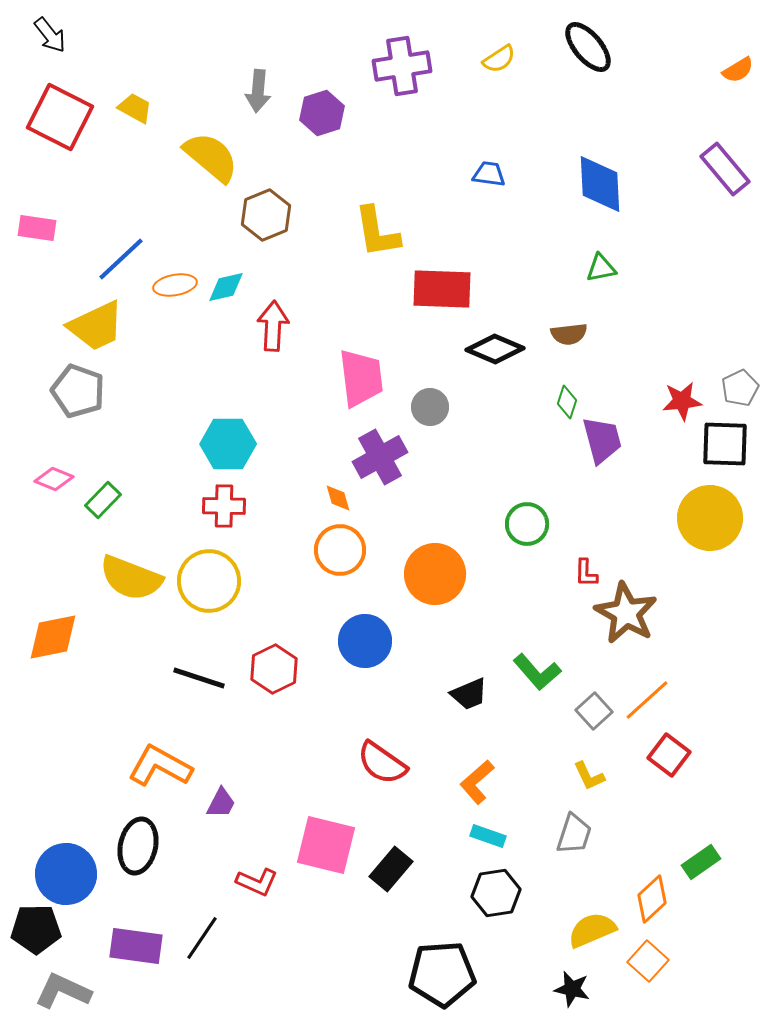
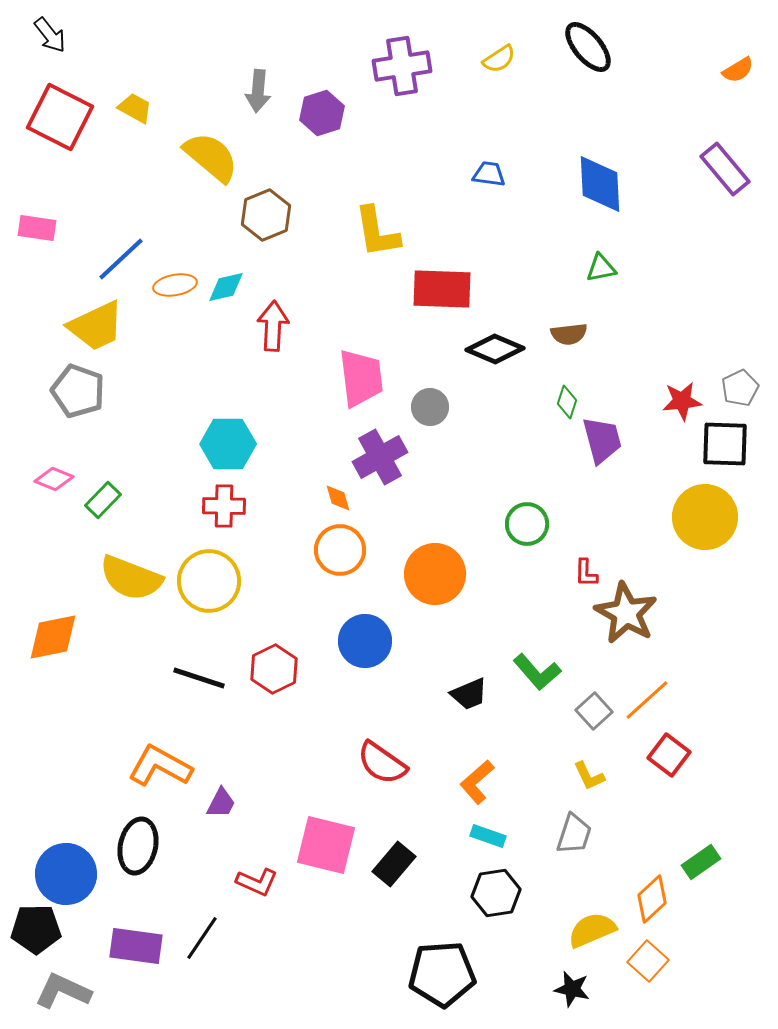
yellow circle at (710, 518): moved 5 px left, 1 px up
black rectangle at (391, 869): moved 3 px right, 5 px up
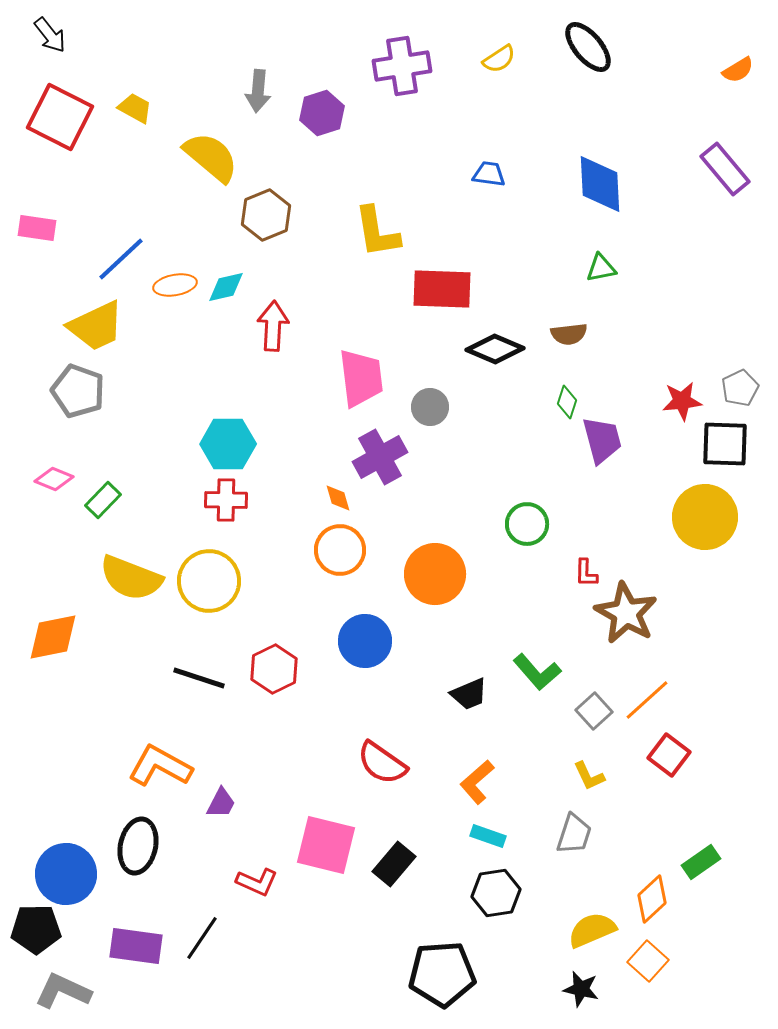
red cross at (224, 506): moved 2 px right, 6 px up
black star at (572, 989): moved 9 px right
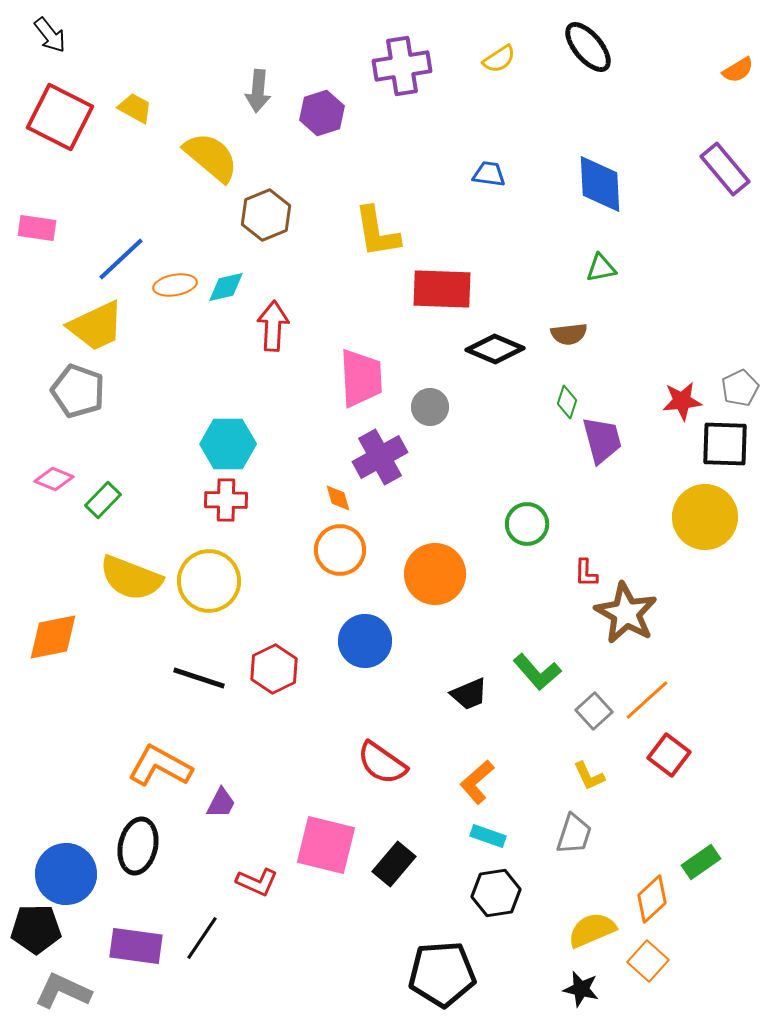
pink trapezoid at (361, 378): rotated 4 degrees clockwise
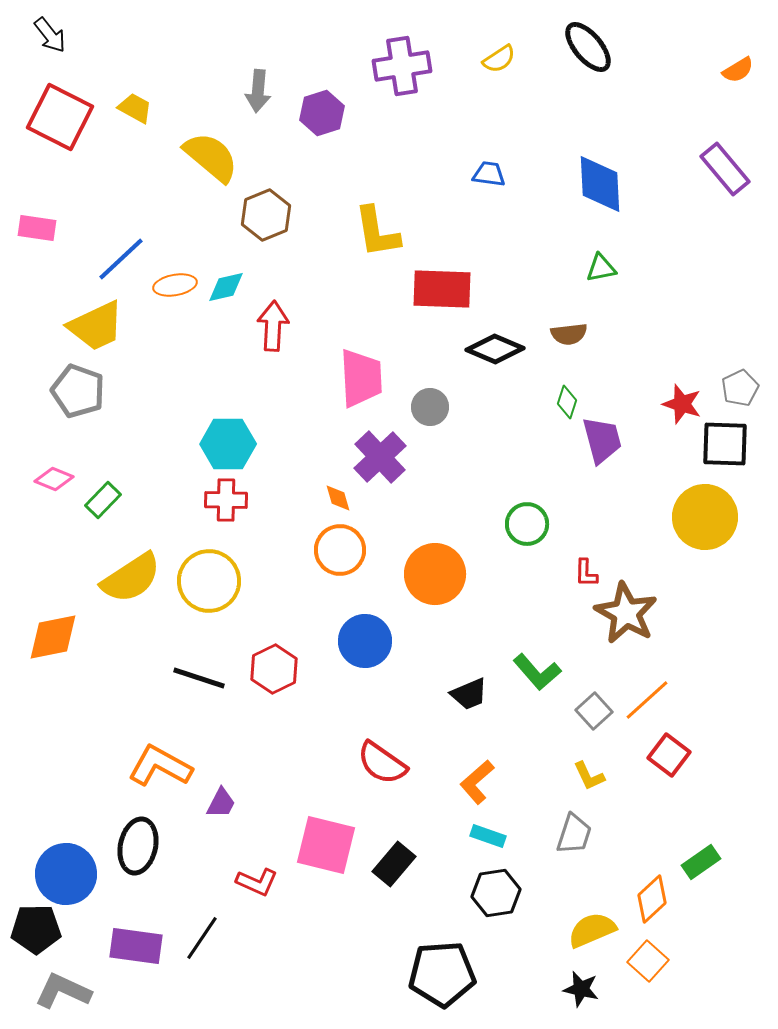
red star at (682, 401): moved 3 px down; rotated 24 degrees clockwise
purple cross at (380, 457): rotated 14 degrees counterclockwise
yellow semicircle at (131, 578): rotated 54 degrees counterclockwise
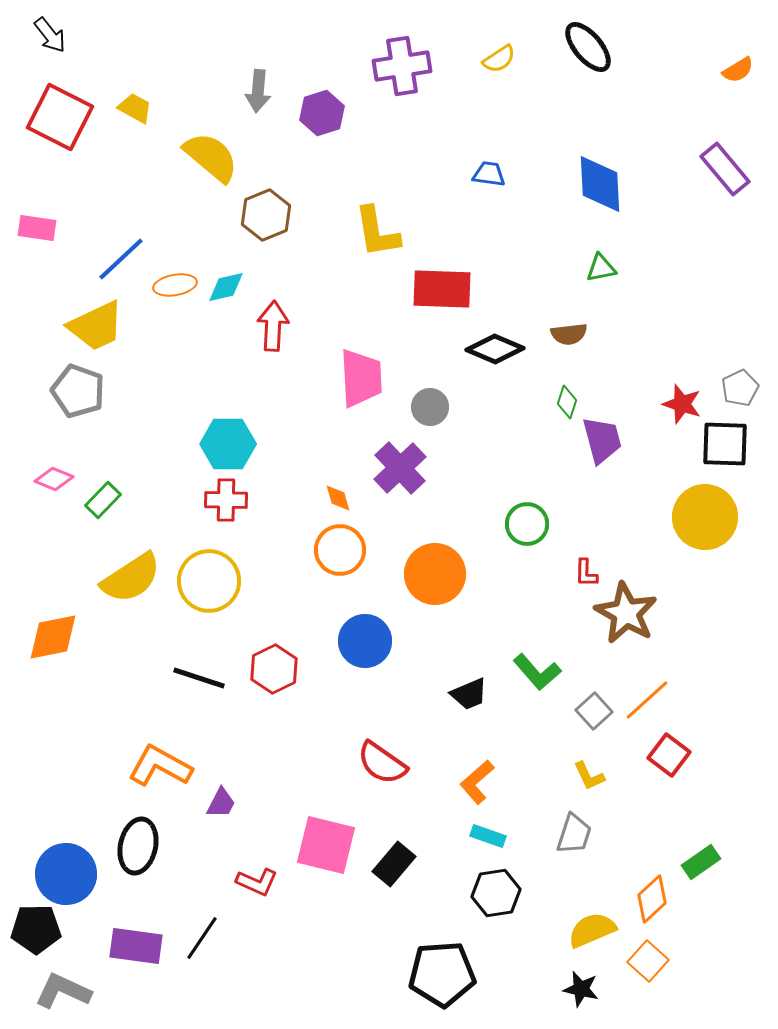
purple cross at (380, 457): moved 20 px right, 11 px down
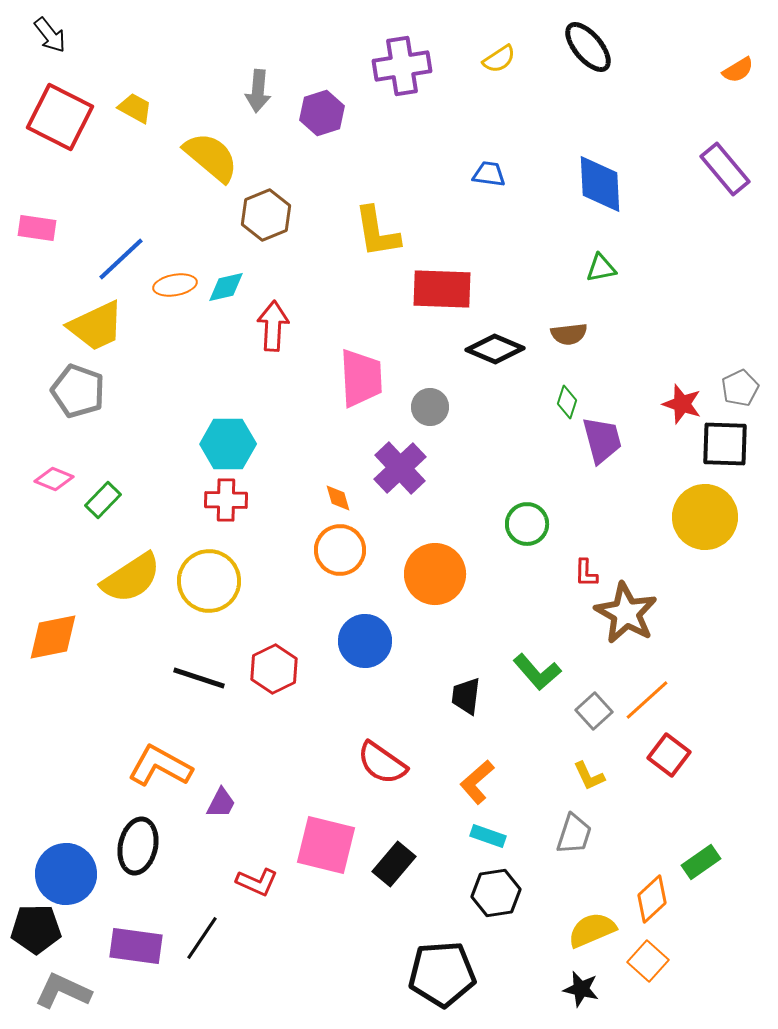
black trapezoid at (469, 694): moved 3 px left, 2 px down; rotated 120 degrees clockwise
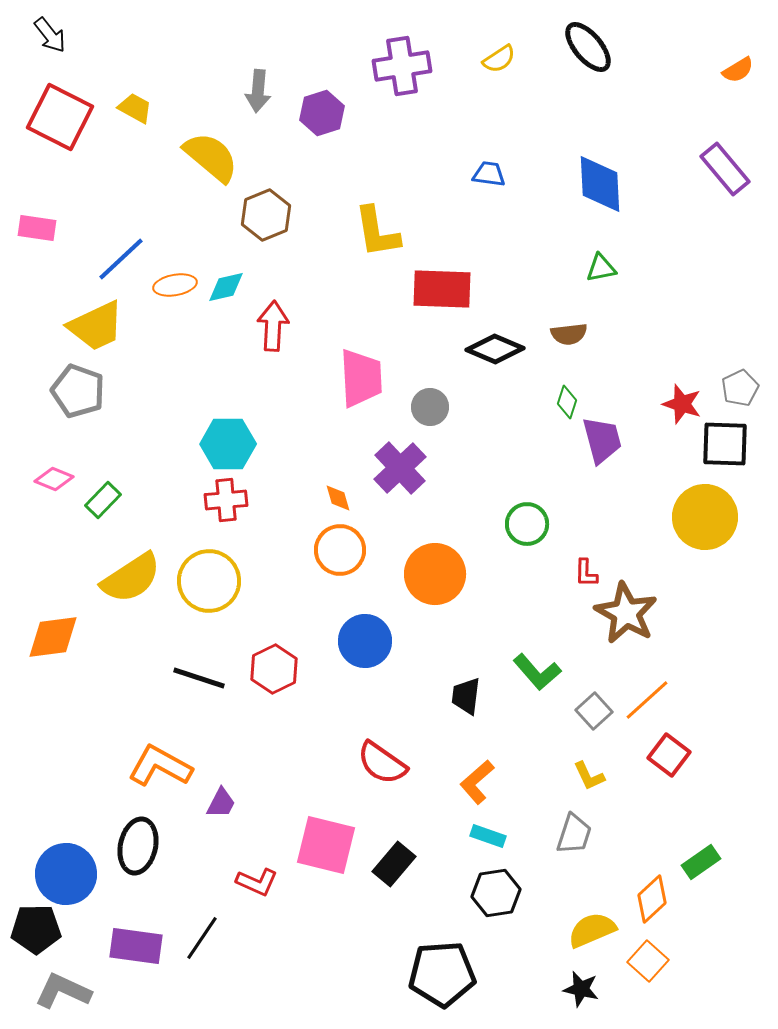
red cross at (226, 500): rotated 6 degrees counterclockwise
orange diamond at (53, 637): rotated 4 degrees clockwise
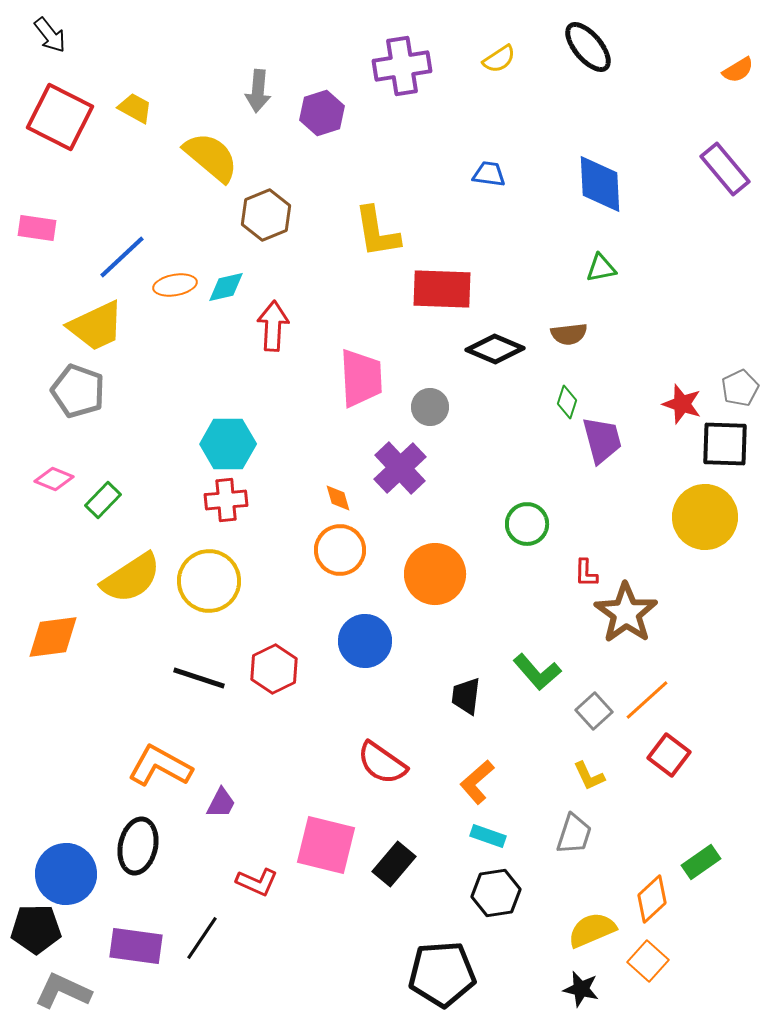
blue line at (121, 259): moved 1 px right, 2 px up
brown star at (626, 613): rotated 6 degrees clockwise
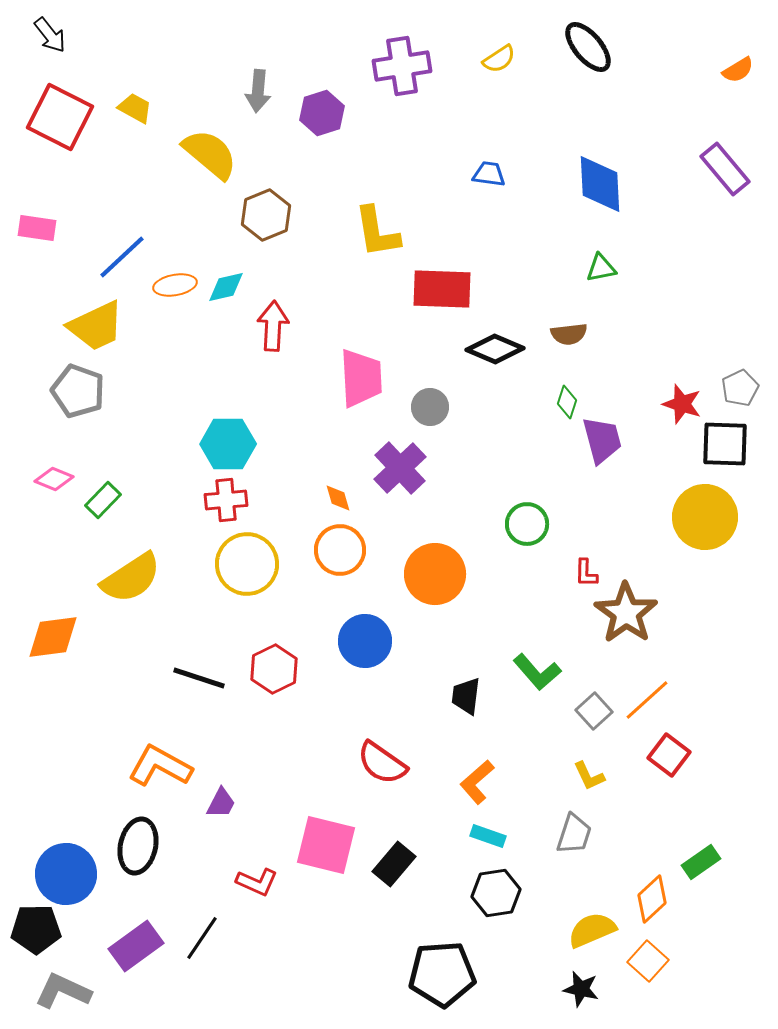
yellow semicircle at (211, 157): moved 1 px left, 3 px up
yellow circle at (209, 581): moved 38 px right, 17 px up
purple rectangle at (136, 946): rotated 44 degrees counterclockwise
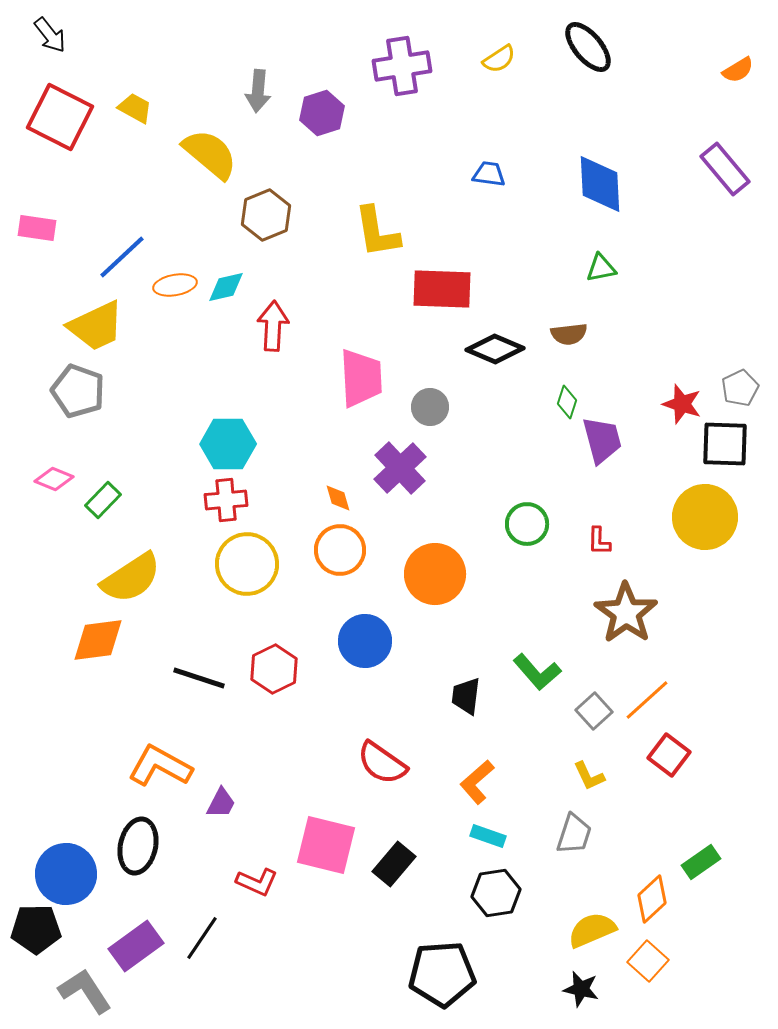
red L-shape at (586, 573): moved 13 px right, 32 px up
orange diamond at (53, 637): moved 45 px right, 3 px down
gray L-shape at (63, 991): moved 22 px right; rotated 32 degrees clockwise
